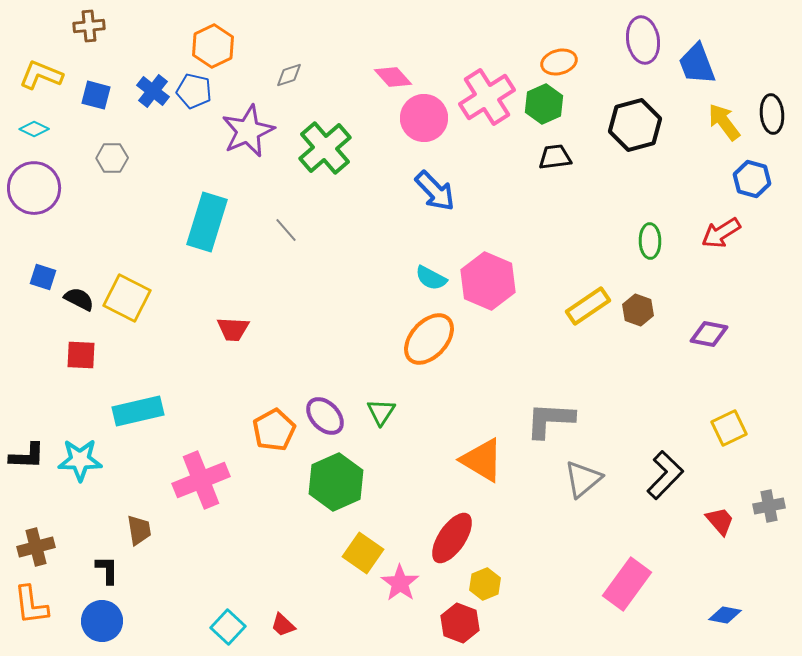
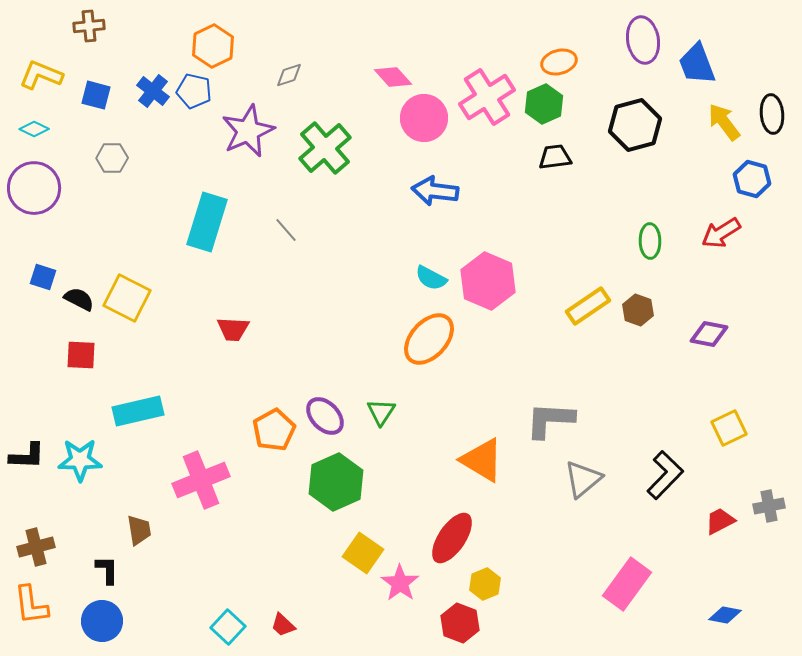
blue arrow at (435, 191): rotated 141 degrees clockwise
red trapezoid at (720, 521): rotated 76 degrees counterclockwise
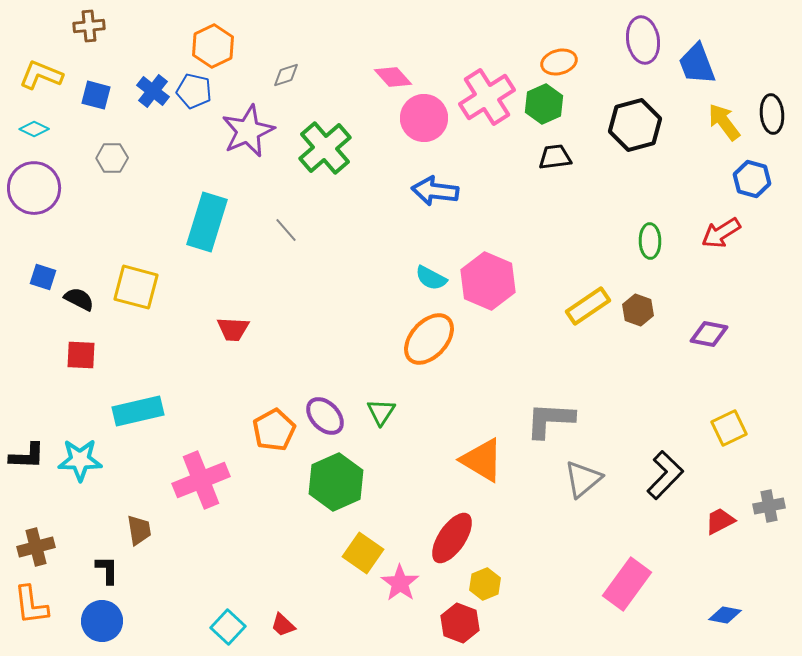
gray diamond at (289, 75): moved 3 px left
yellow square at (127, 298): moved 9 px right, 11 px up; rotated 12 degrees counterclockwise
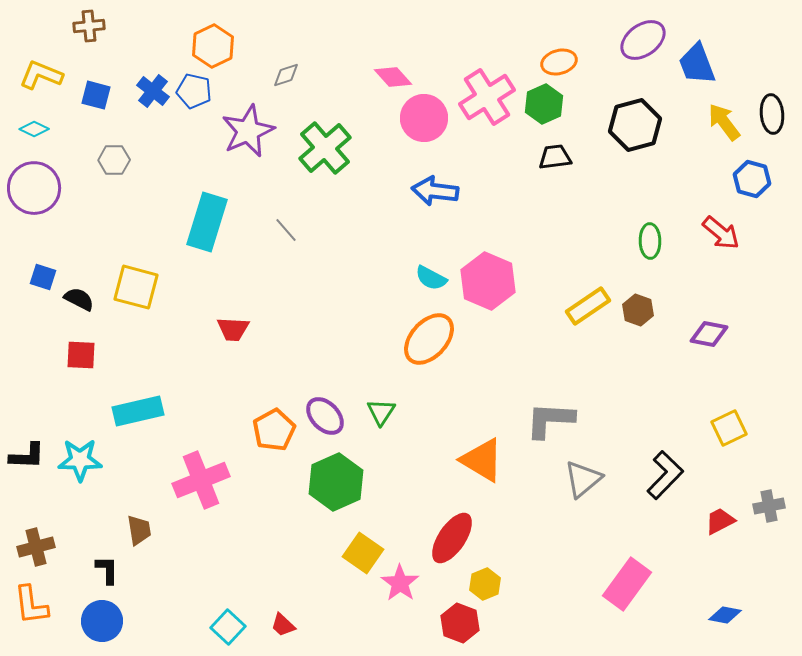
purple ellipse at (643, 40): rotated 63 degrees clockwise
gray hexagon at (112, 158): moved 2 px right, 2 px down
red arrow at (721, 233): rotated 108 degrees counterclockwise
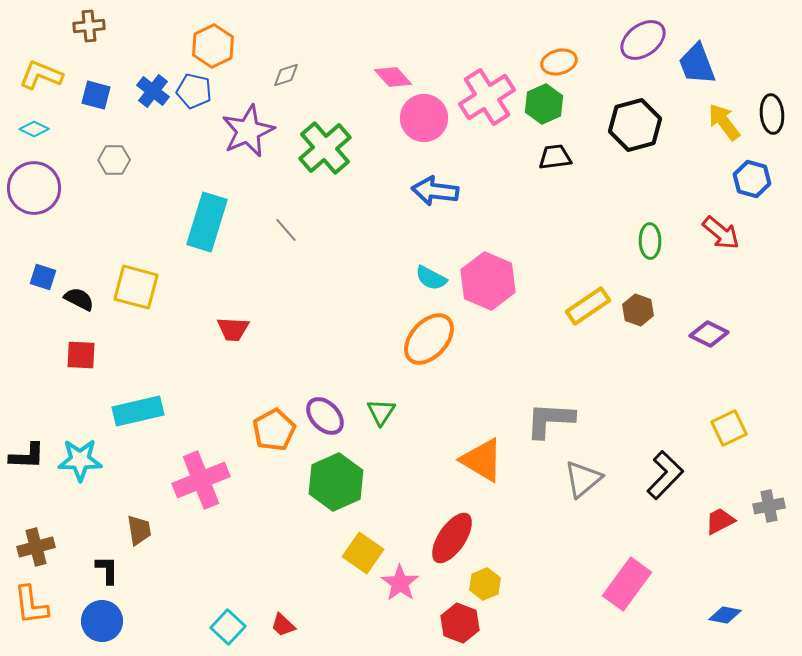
purple diamond at (709, 334): rotated 15 degrees clockwise
